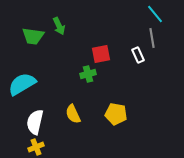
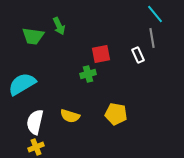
yellow semicircle: moved 3 px left, 2 px down; rotated 48 degrees counterclockwise
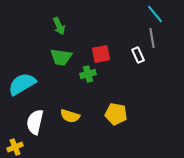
green trapezoid: moved 28 px right, 21 px down
yellow cross: moved 21 px left
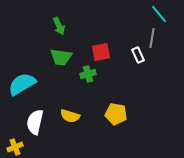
cyan line: moved 4 px right
gray line: rotated 18 degrees clockwise
red square: moved 2 px up
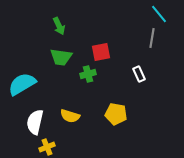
white rectangle: moved 1 px right, 19 px down
yellow cross: moved 32 px right
